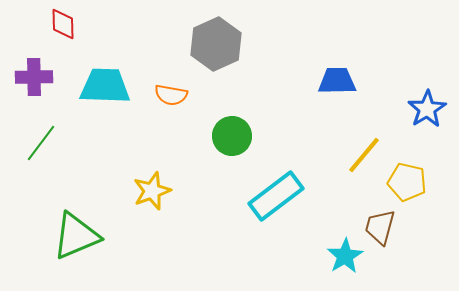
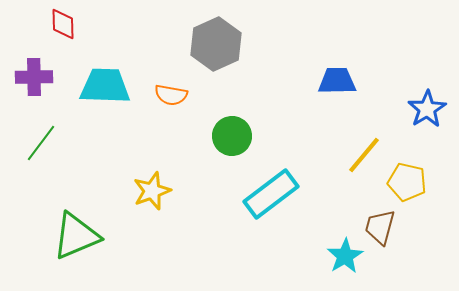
cyan rectangle: moved 5 px left, 2 px up
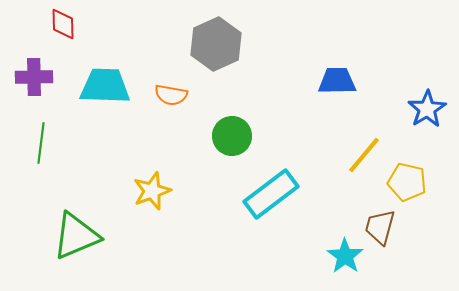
green line: rotated 30 degrees counterclockwise
cyan star: rotated 6 degrees counterclockwise
